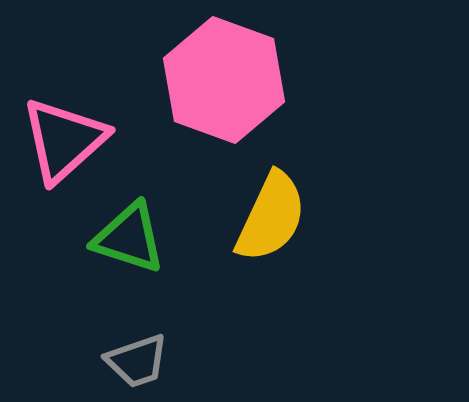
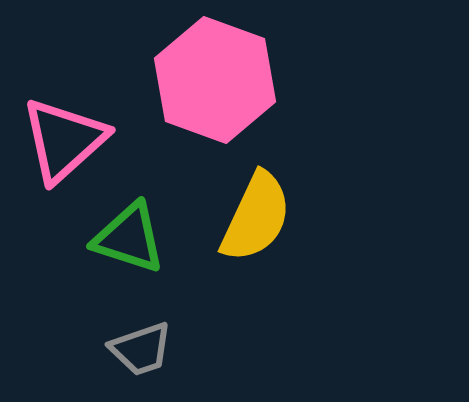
pink hexagon: moved 9 px left
yellow semicircle: moved 15 px left
gray trapezoid: moved 4 px right, 12 px up
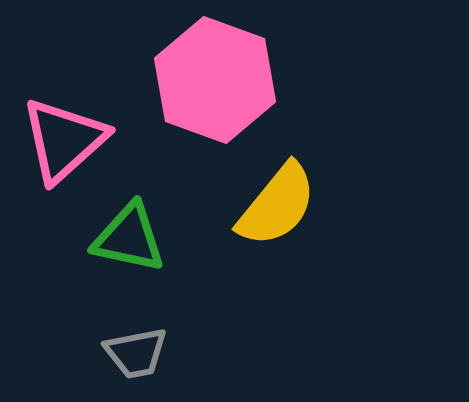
yellow semicircle: moved 21 px right, 12 px up; rotated 14 degrees clockwise
green triangle: rotated 6 degrees counterclockwise
gray trapezoid: moved 5 px left, 4 px down; rotated 8 degrees clockwise
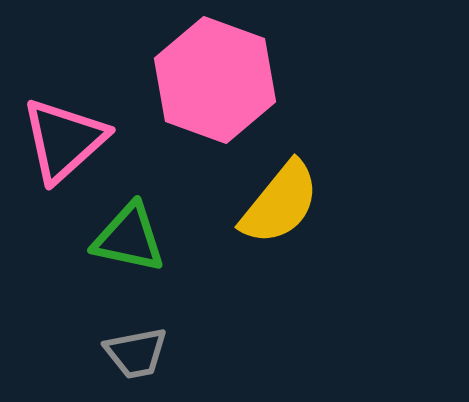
yellow semicircle: moved 3 px right, 2 px up
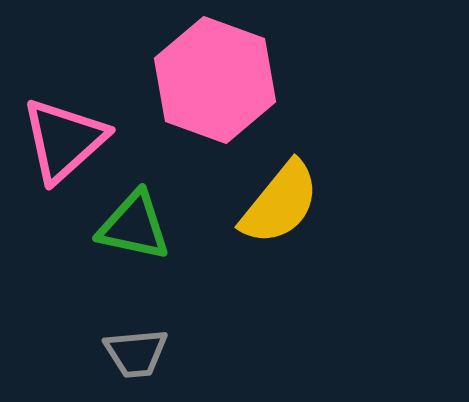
green triangle: moved 5 px right, 12 px up
gray trapezoid: rotated 6 degrees clockwise
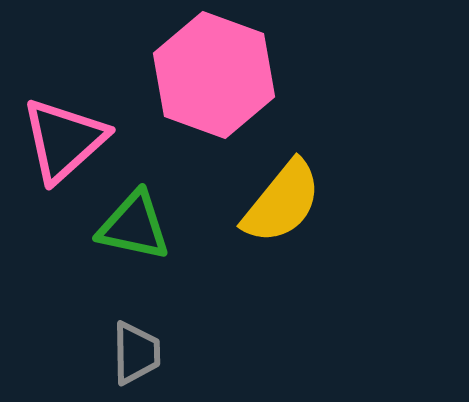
pink hexagon: moved 1 px left, 5 px up
yellow semicircle: moved 2 px right, 1 px up
gray trapezoid: rotated 86 degrees counterclockwise
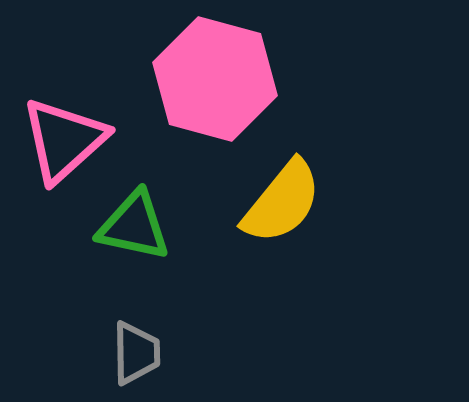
pink hexagon: moved 1 px right, 4 px down; rotated 5 degrees counterclockwise
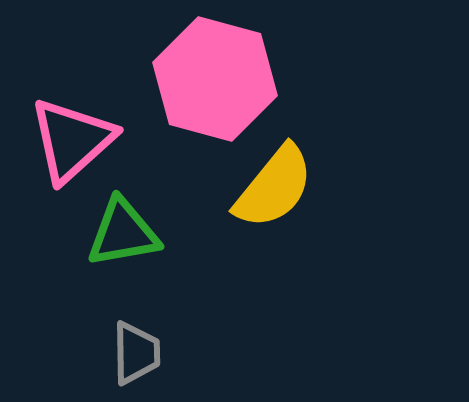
pink triangle: moved 8 px right
yellow semicircle: moved 8 px left, 15 px up
green triangle: moved 11 px left, 7 px down; rotated 22 degrees counterclockwise
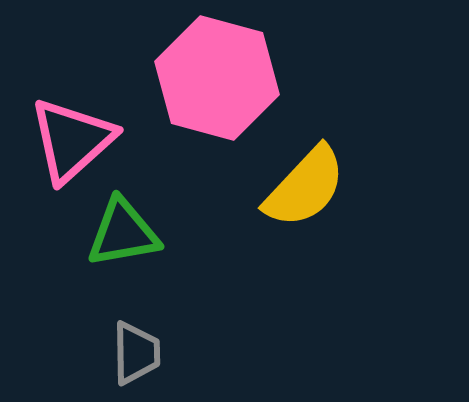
pink hexagon: moved 2 px right, 1 px up
yellow semicircle: moved 31 px right; rotated 4 degrees clockwise
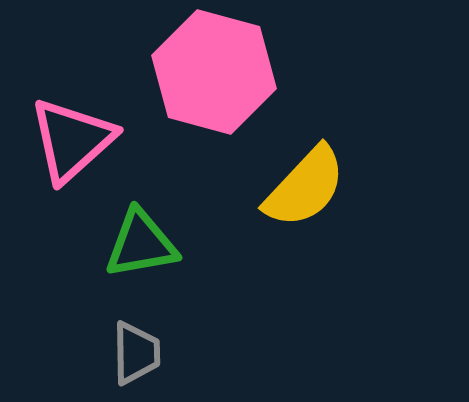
pink hexagon: moved 3 px left, 6 px up
green triangle: moved 18 px right, 11 px down
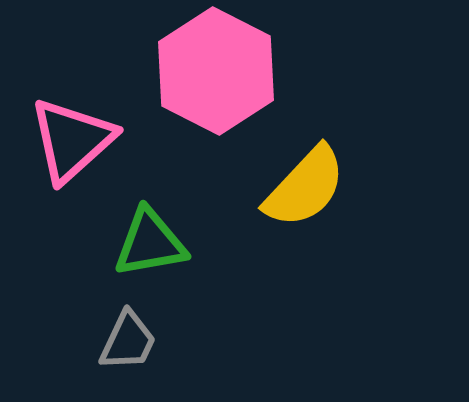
pink hexagon: moved 2 px right, 1 px up; rotated 12 degrees clockwise
green triangle: moved 9 px right, 1 px up
gray trapezoid: moved 8 px left, 12 px up; rotated 26 degrees clockwise
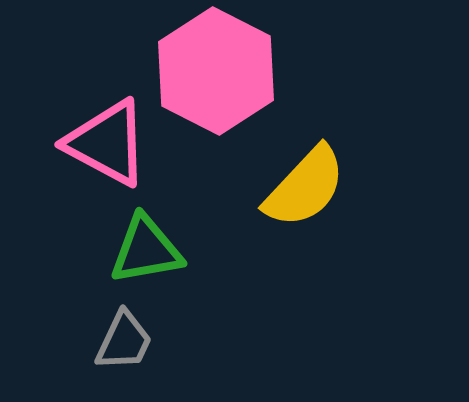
pink triangle: moved 35 px right, 3 px down; rotated 50 degrees counterclockwise
green triangle: moved 4 px left, 7 px down
gray trapezoid: moved 4 px left
